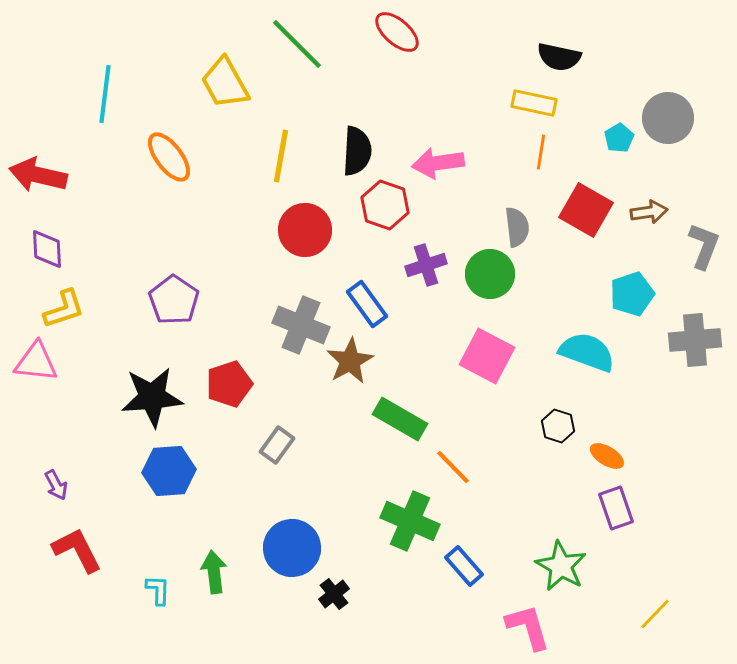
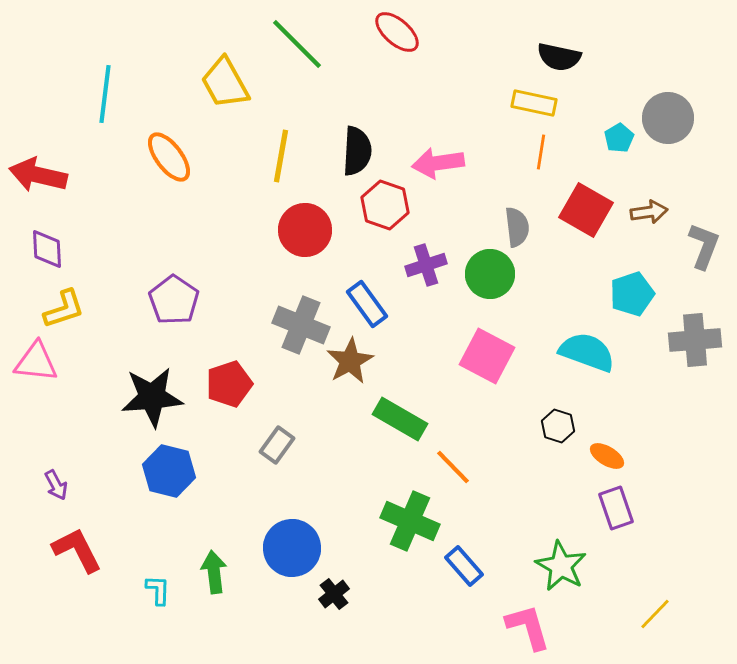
blue hexagon at (169, 471): rotated 18 degrees clockwise
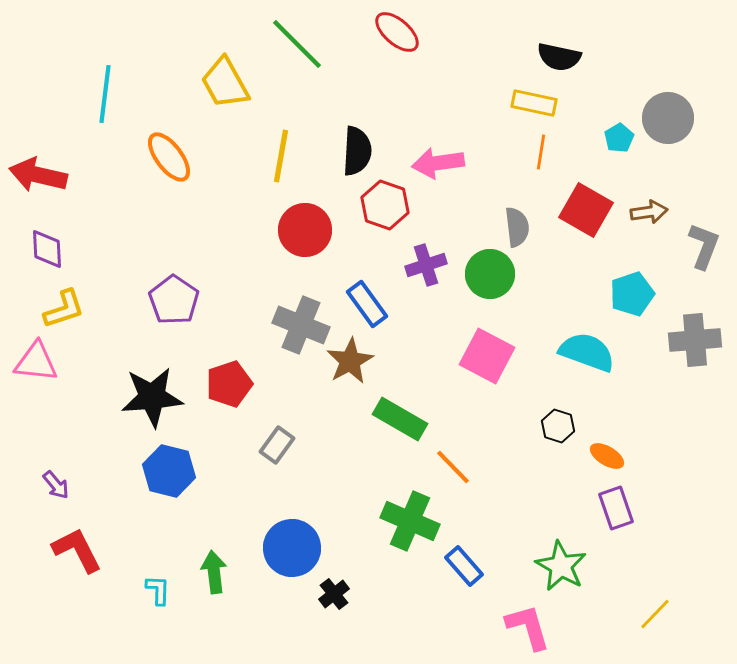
purple arrow at (56, 485): rotated 12 degrees counterclockwise
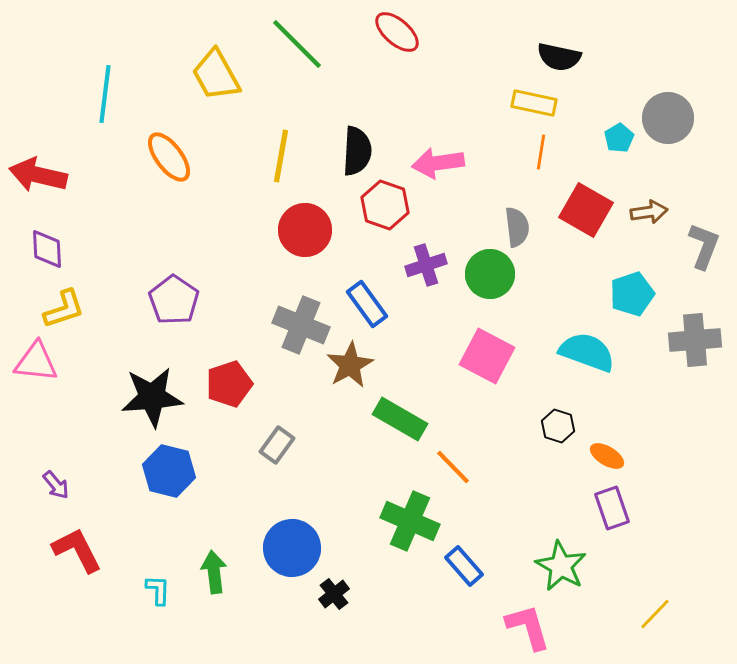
yellow trapezoid at (225, 83): moved 9 px left, 8 px up
brown star at (350, 361): moved 4 px down
purple rectangle at (616, 508): moved 4 px left
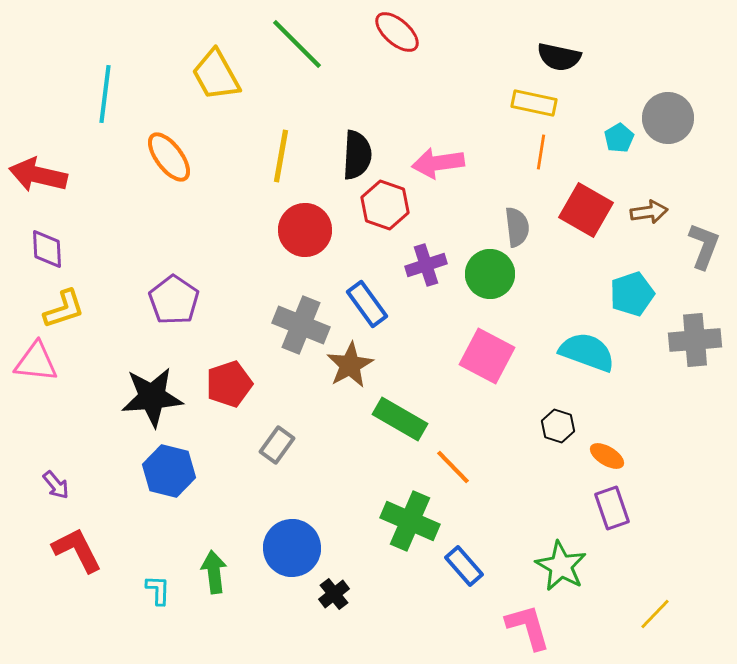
black semicircle at (357, 151): moved 4 px down
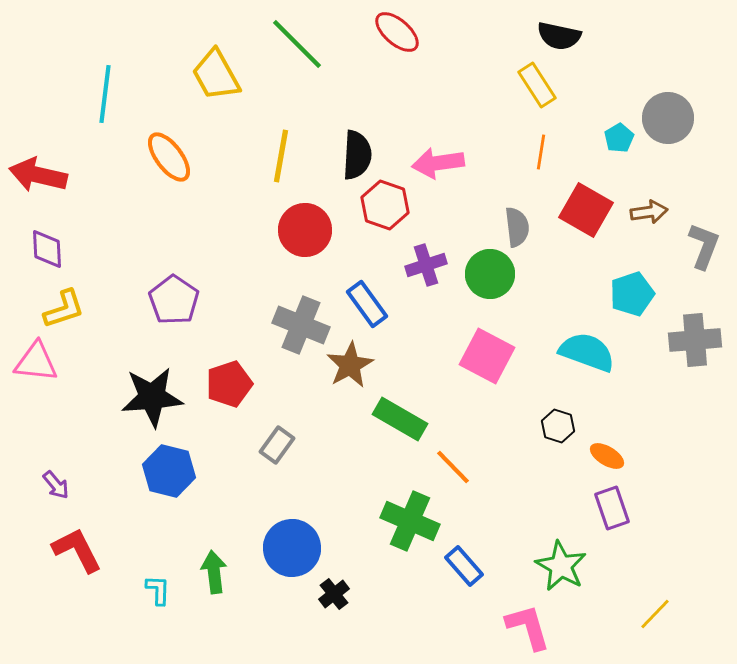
black semicircle at (559, 57): moved 21 px up
yellow rectangle at (534, 103): moved 3 px right, 18 px up; rotated 45 degrees clockwise
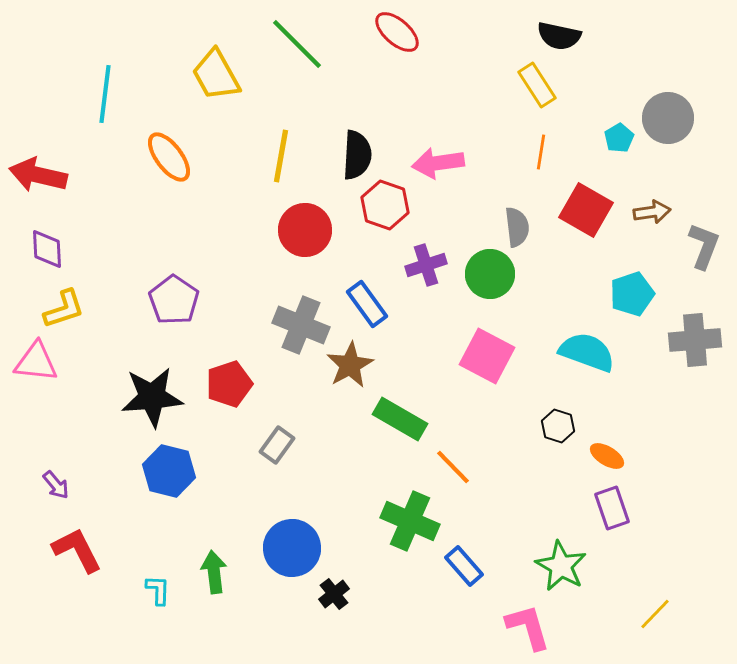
brown arrow at (649, 212): moved 3 px right
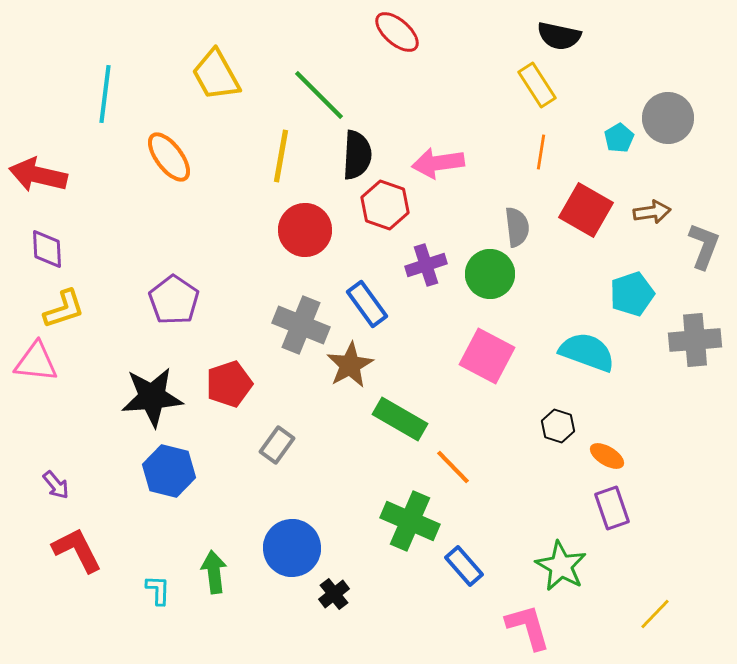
green line at (297, 44): moved 22 px right, 51 px down
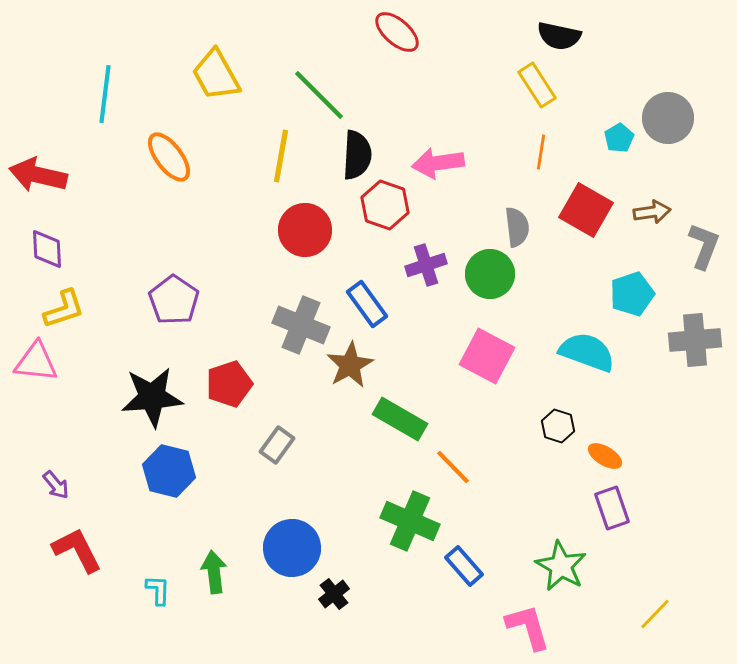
orange ellipse at (607, 456): moved 2 px left
